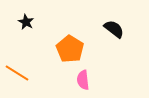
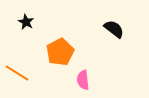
orange pentagon: moved 10 px left, 3 px down; rotated 12 degrees clockwise
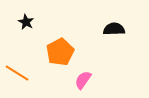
black semicircle: rotated 40 degrees counterclockwise
pink semicircle: rotated 42 degrees clockwise
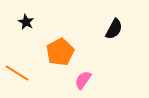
black semicircle: rotated 120 degrees clockwise
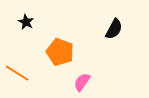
orange pentagon: rotated 24 degrees counterclockwise
pink semicircle: moved 1 px left, 2 px down
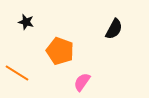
black star: rotated 14 degrees counterclockwise
orange pentagon: moved 1 px up
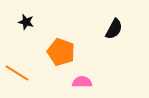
orange pentagon: moved 1 px right, 1 px down
pink semicircle: rotated 54 degrees clockwise
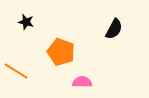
orange line: moved 1 px left, 2 px up
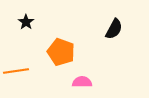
black star: rotated 21 degrees clockwise
orange line: rotated 40 degrees counterclockwise
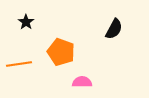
orange line: moved 3 px right, 7 px up
